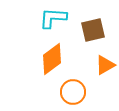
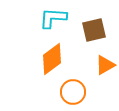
brown square: moved 1 px right
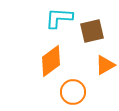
cyan L-shape: moved 6 px right
brown square: moved 2 px left, 1 px down
orange diamond: moved 1 px left, 2 px down
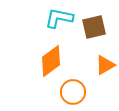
cyan L-shape: rotated 8 degrees clockwise
brown square: moved 2 px right, 4 px up
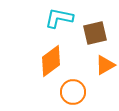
brown square: moved 1 px right, 6 px down
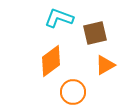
cyan L-shape: rotated 8 degrees clockwise
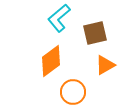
cyan L-shape: rotated 60 degrees counterclockwise
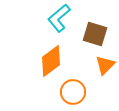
brown square: moved 1 px down; rotated 30 degrees clockwise
orange triangle: rotated 15 degrees counterclockwise
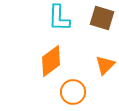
cyan L-shape: rotated 48 degrees counterclockwise
brown square: moved 7 px right, 16 px up
